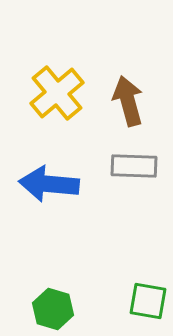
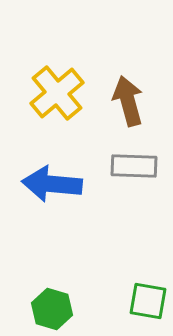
blue arrow: moved 3 px right
green hexagon: moved 1 px left
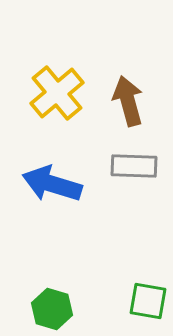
blue arrow: rotated 12 degrees clockwise
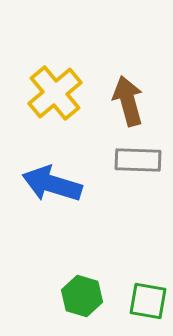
yellow cross: moved 2 px left
gray rectangle: moved 4 px right, 6 px up
green hexagon: moved 30 px right, 13 px up
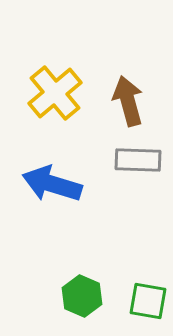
green hexagon: rotated 6 degrees clockwise
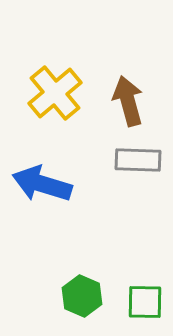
blue arrow: moved 10 px left
green square: moved 3 px left, 1 px down; rotated 9 degrees counterclockwise
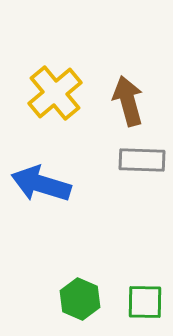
gray rectangle: moved 4 px right
blue arrow: moved 1 px left
green hexagon: moved 2 px left, 3 px down
